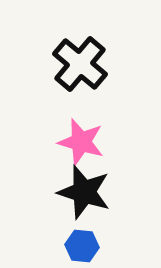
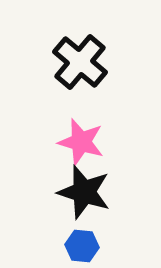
black cross: moved 2 px up
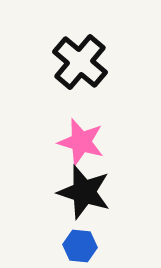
blue hexagon: moved 2 px left
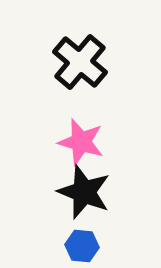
black star: rotated 4 degrees clockwise
blue hexagon: moved 2 px right
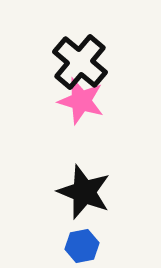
pink star: moved 41 px up
blue hexagon: rotated 16 degrees counterclockwise
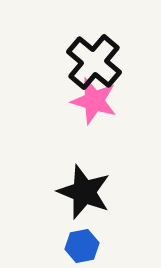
black cross: moved 14 px right
pink star: moved 13 px right
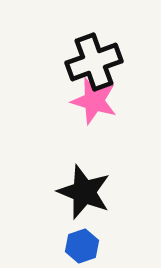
black cross: rotated 30 degrees clockwise
blue hexagon: rotated 8 degrees counterclockwise
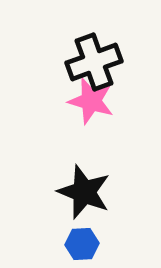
pink star: moved 3 px left
blue hexagon: moved 2 px up; rotated 16 degrees clockwise
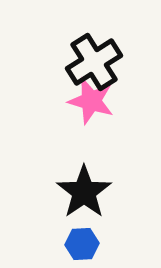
black cross: rotated 12 degrees counterclockwise
black star: rotated 16 degrees clockwise
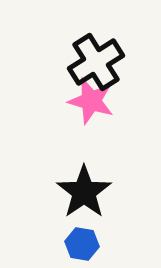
black cross: moved 2 px right
blue hexagon: rotated 12 degrees clockwise
